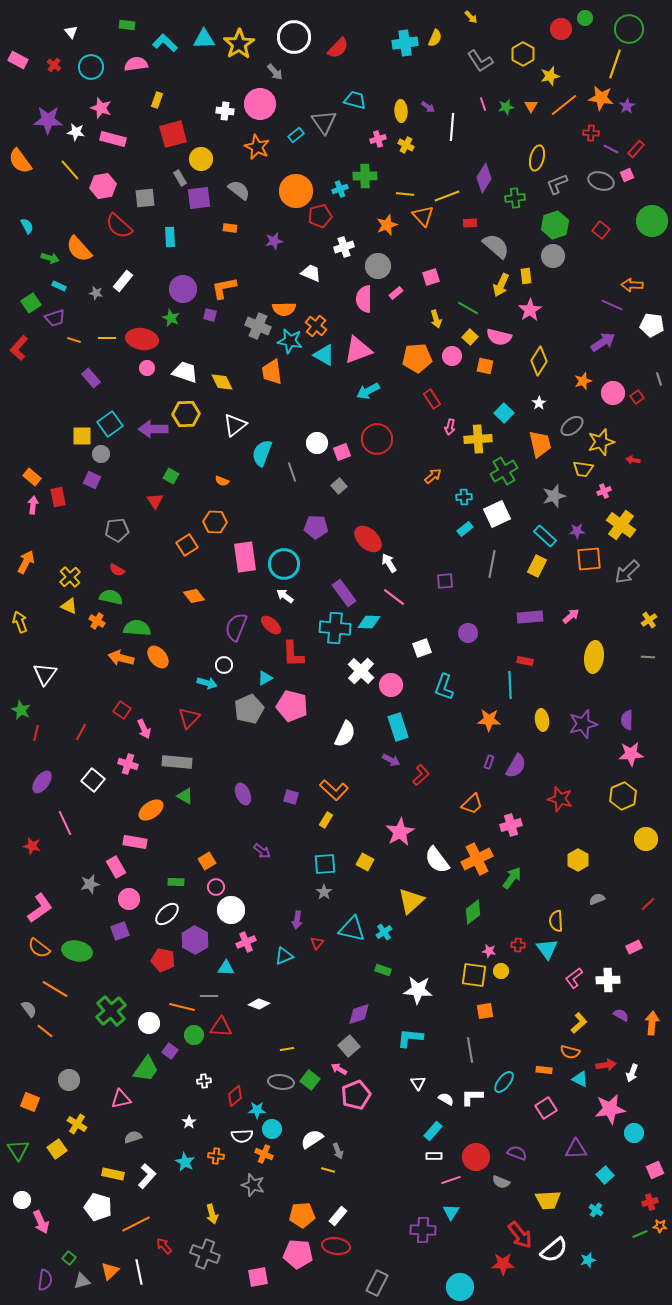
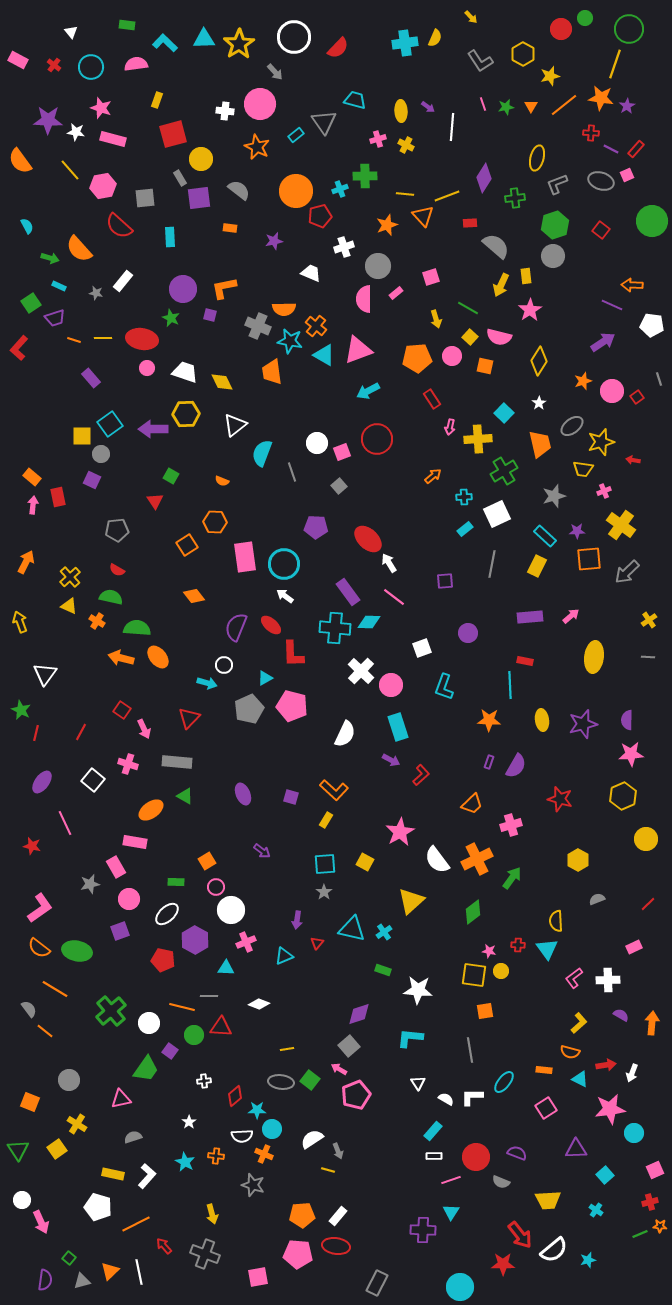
yellow line at (107, 338): moved 4 px left
pink circle at (613, 393): moved 1 px left, 2 px up
purple rectangle at (344, 593): moved 4 px right, 1 px up
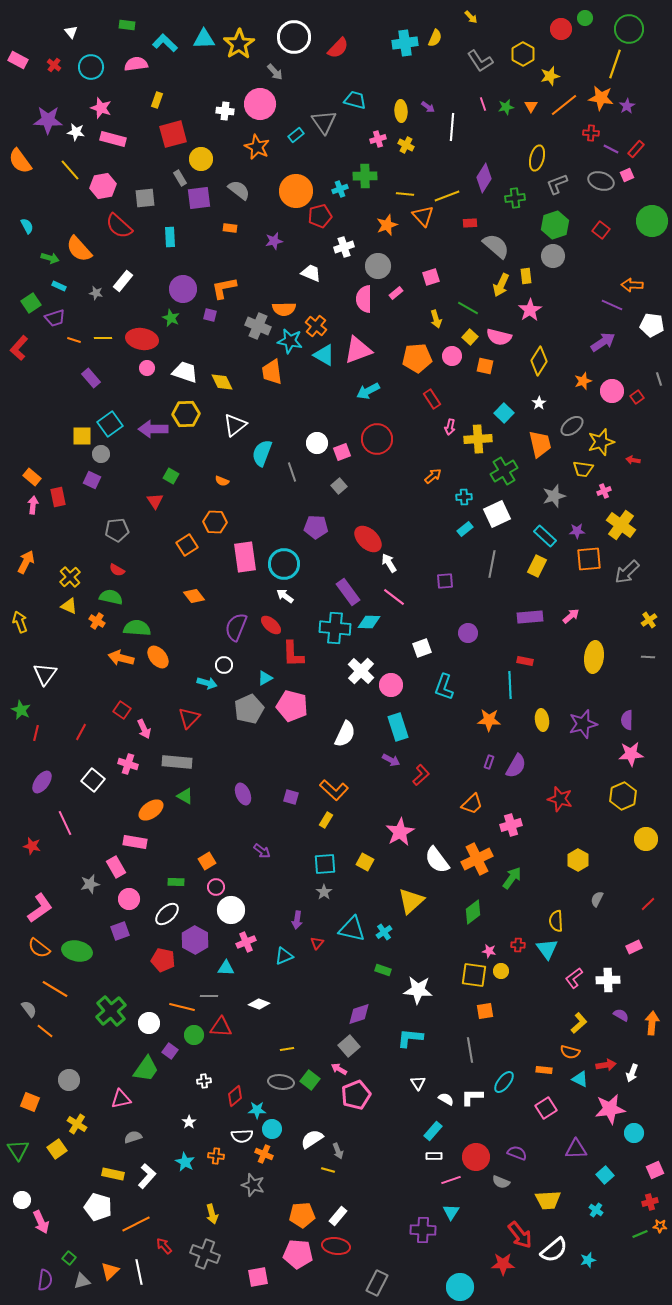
gray semicircle at (597, 899): rotated 42 degrees counterclockwise
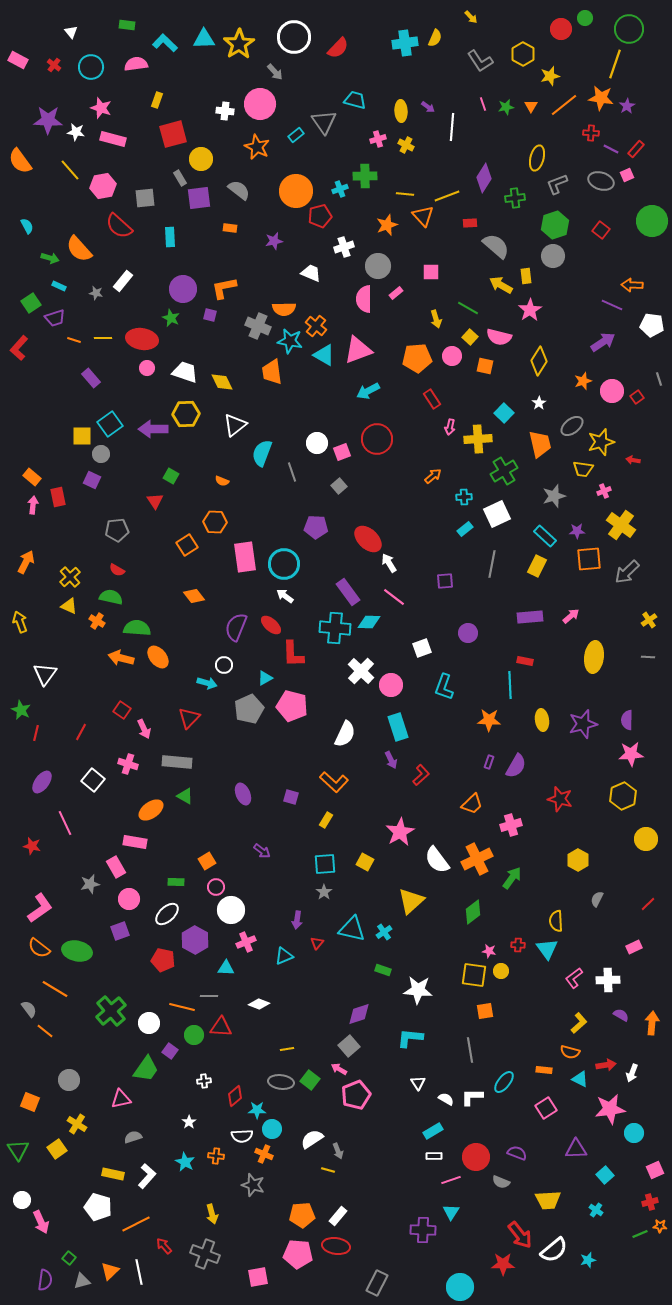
pink square at (431, 277): moved 5 px up; rotated 18 degrees clockwise
yellow arrow at (501, 285): rotated 95 degrees clockwise
purple arrow at (391, 760): rotated 36 degrees clockwise
orange L-shape at (334, 790): moved 8 px up
cyan rectangle at (433, 1131): rotated 18 degrees clockwise
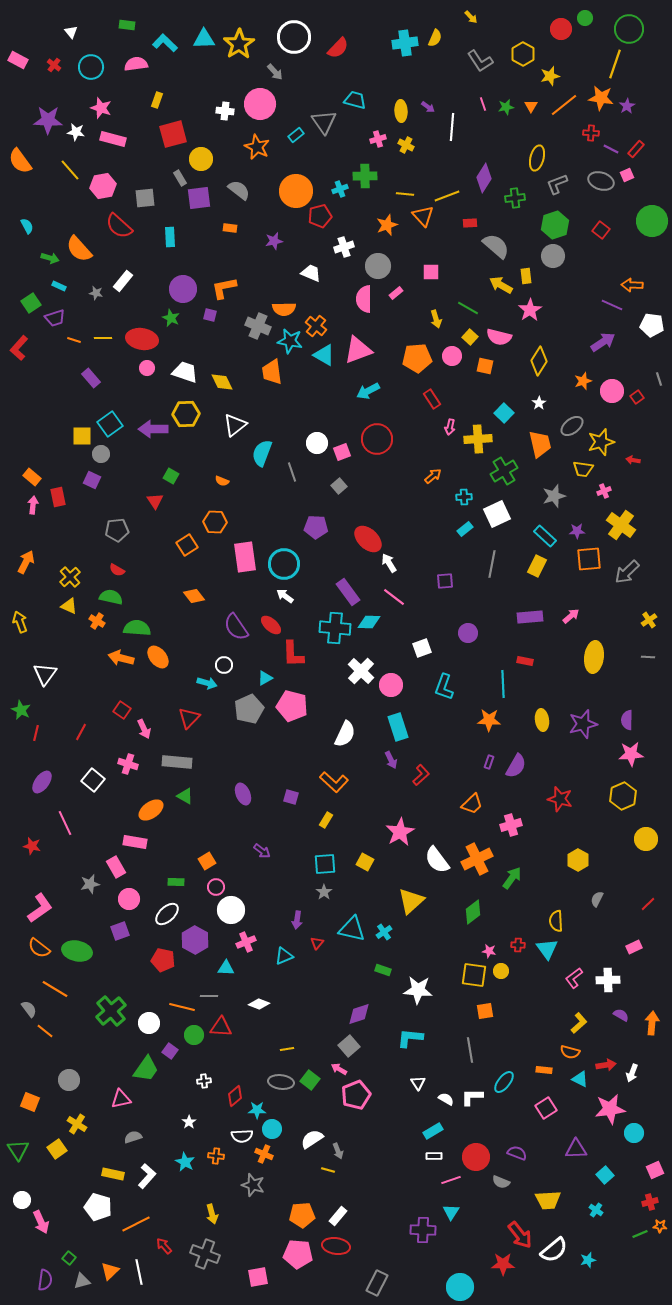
purple semicircle at (236, 627): rotated 56 degrees counterclockwise
cyan line at (510, 685): moved 7 px left, 1 px up
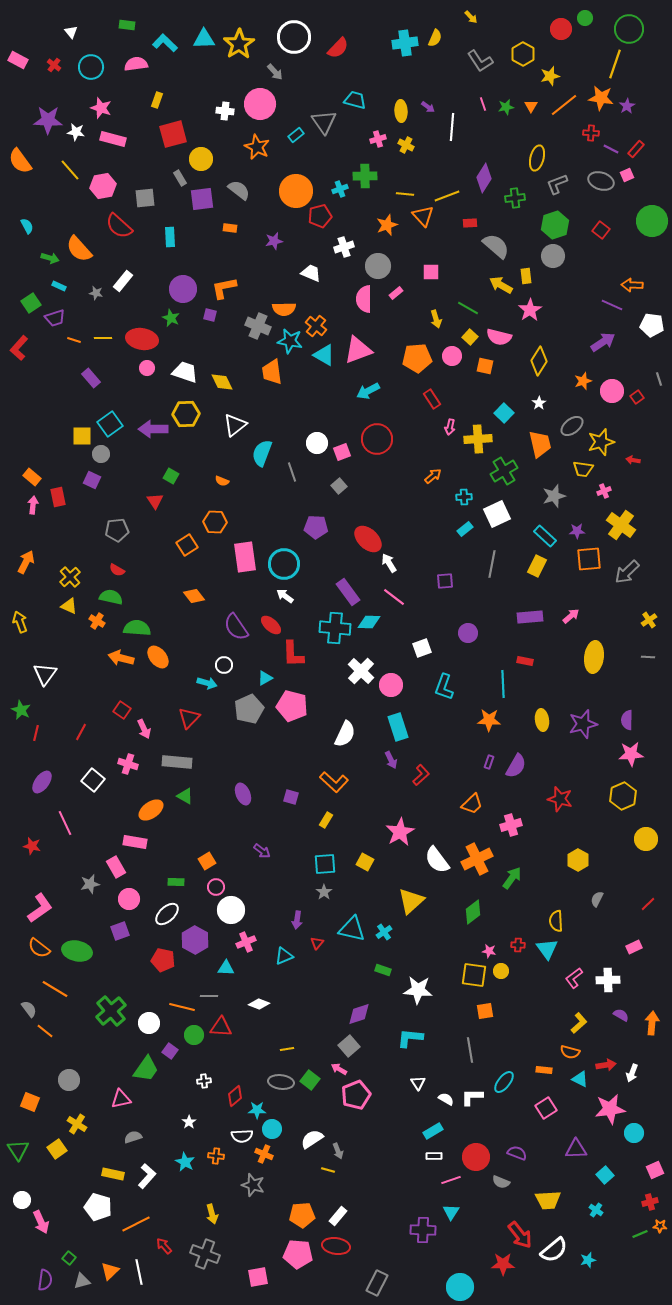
purple square at (199, 198): moved 3 px right, 1 px down
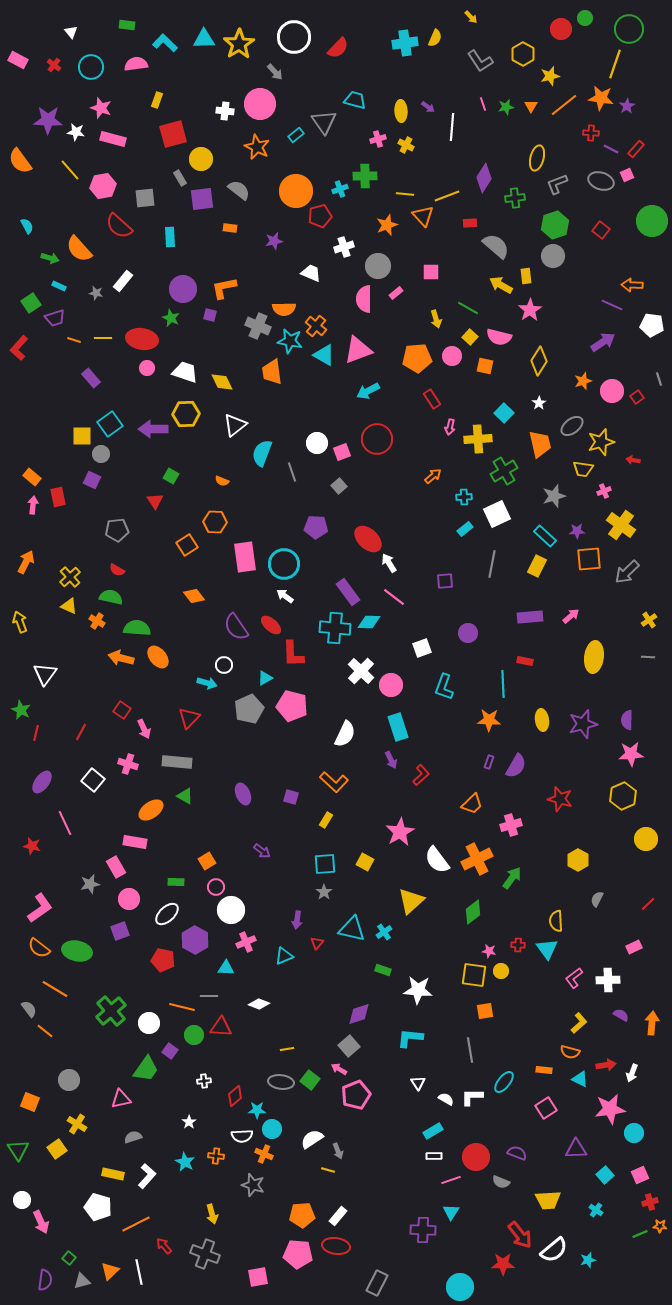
pink square at (655, 1170): moved 15 px left, 5 px down
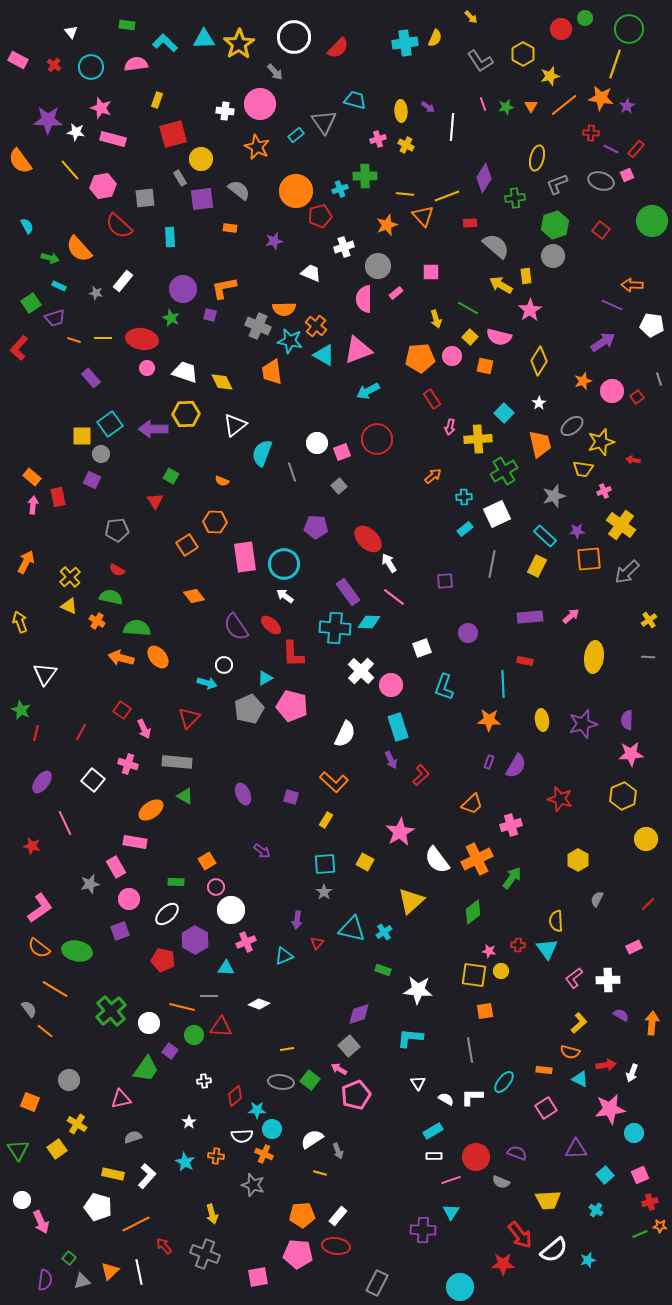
orange pentagon at (417, 358): moved 3 px right
yellow line at (328, 1170): moved 8 px left, 3 px down
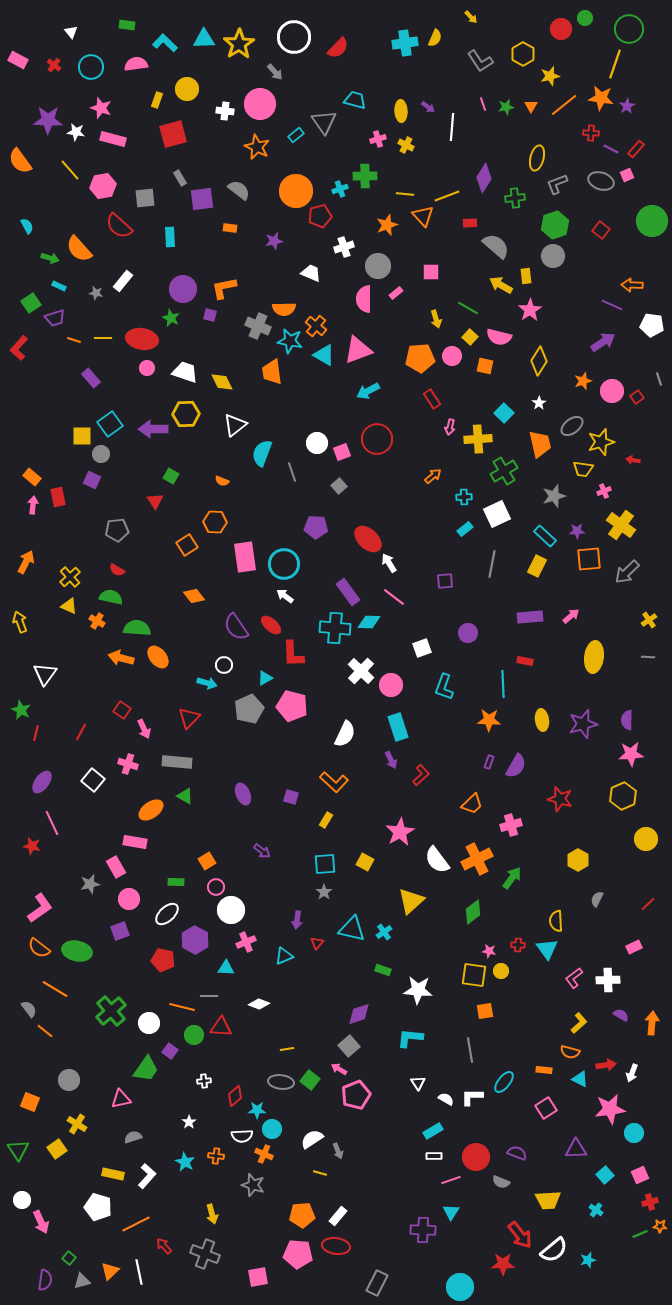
yellow circle at (201, 159): moved 14 px left, 70 px up
pink line at (65, 823): moved 13 px left
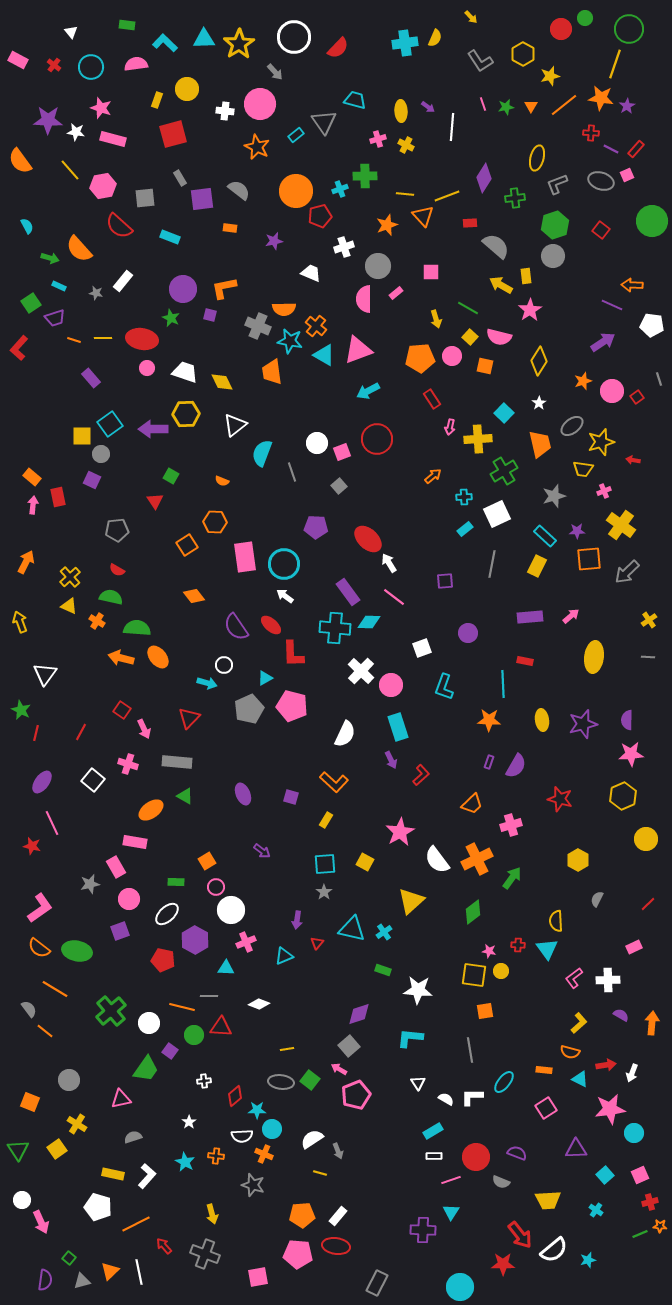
cyan rectangle at (170, 237): rotated 66 degrees counterclockwise
